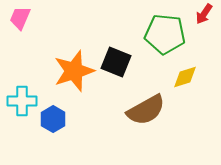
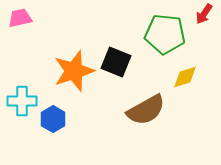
pink trapezoid: rotated 55 degrees clockwise
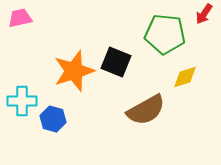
blue hexagon: rotated 15 degrees counterclockwise
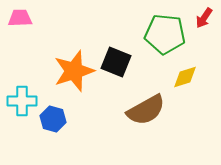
red arrow: moved 4 px down
pink trapezoid: rotated 10 degrees clockwise
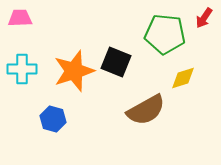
yellow diamond: moved 2 px left, 1 px down
cyan cross: moved 32 px up
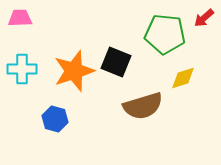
red arrow: rotated 15 degrees clockwise
brown semicircle: moved 3 px left, 4 px up; rotated 12 degrees clockwise
blue hexagon: moved 2 px right
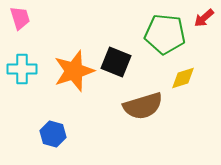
pink trapezoid: rotated 75 degrees clockwise
blue hexagon: moved 2 px left, 15 px down
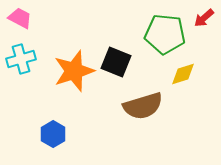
pink trapezoid: rotated 45 degrees counterclockwise
cyan cross: moved 1 px left, 10 px up; rotated 16 degrees counterclockwise
yellow diamond: moved 4 px up
blue hexagon: rotated 15 degrees clockwise
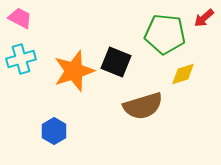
blue hexagon: moved 1 px right, 3 px up
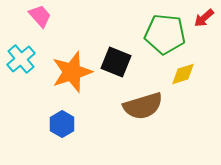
pink trapezoid: moved 20 px right, 2 px up; rotated 20 degrees clockwise
cyan cross: rotated 24 degrees counterclockwise
orange star: moved 2 px left, 1 px down
blue hexagon: moved 8 px right, 7 px up
